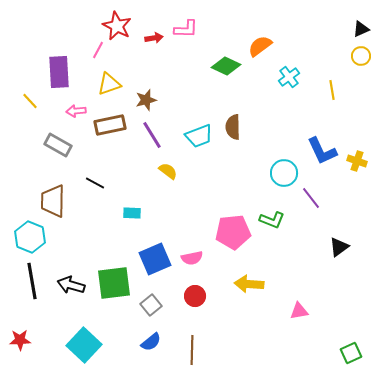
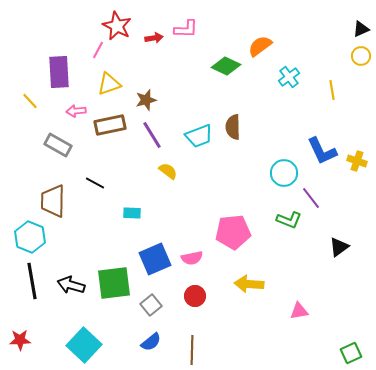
green L-shape at (272, 220): moved 17 px right
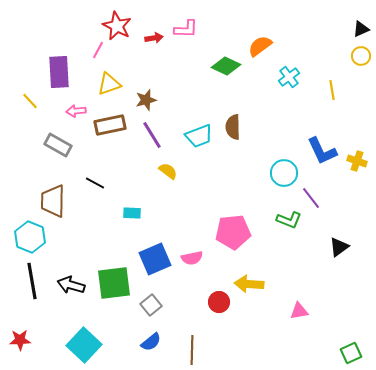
red circle at (195, 296): moved 24 px right, 6 px down
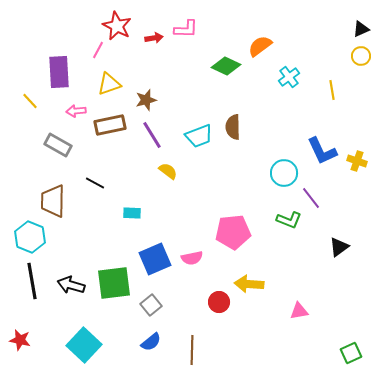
red star at (20, 340): rotated 15 degrees clockwise
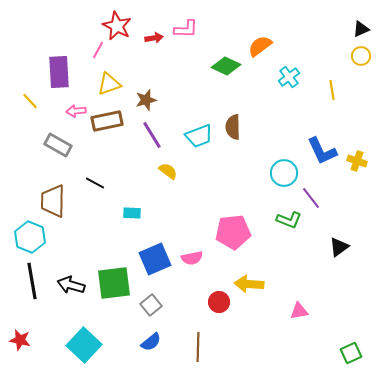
brown rectangle at (110, 125): moved 3 px left, 4 px up
brown line at (192, 350): moved 6 px right, 3 px up
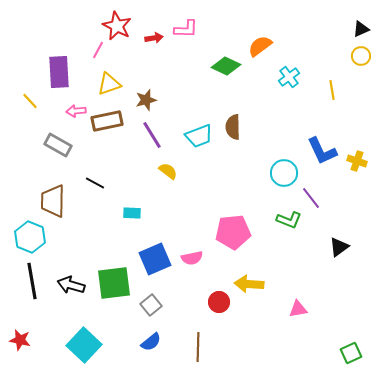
pink triangle at (299, 311): moved 1 px left, 2 px up
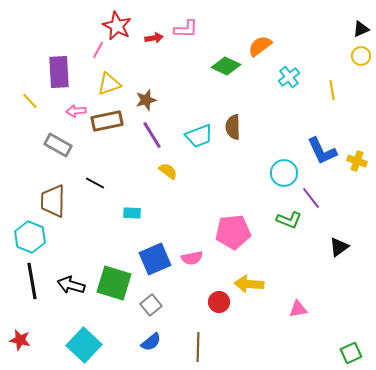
green square at (114, 283): rotated 24 degrees clockwise
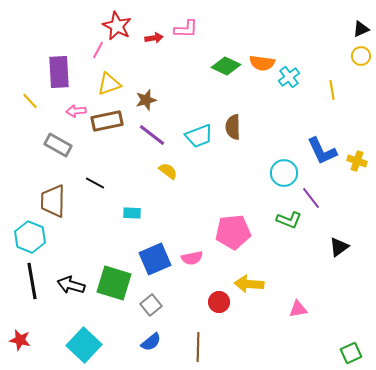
orange semicircle at (260, 46): moved 2 px right, 17 px down; rotated 135 degrees counterclockwise
purple line at (152, 135): rotated 20 degrees counterclockwise
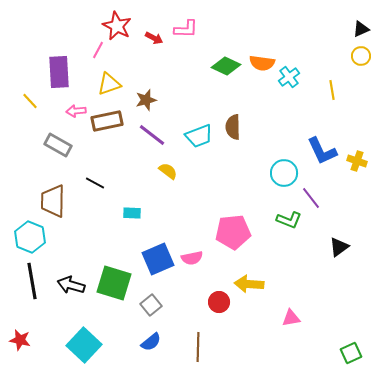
red arrow at (154, 38): rotated 36 degrees clockwise
blue square at (155, 259): moved 3 px right
pink triangle at (298, 309): moved 7 px left, 9 px down
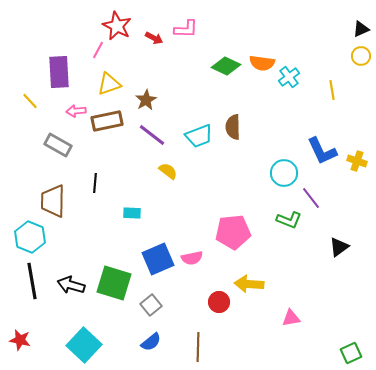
brown star at (146, 100): rotated 15 degrees counterclockwise
black line at (95, 183): rotated 66 degrees clockwise
